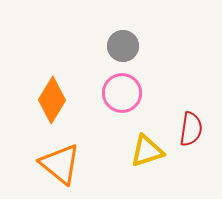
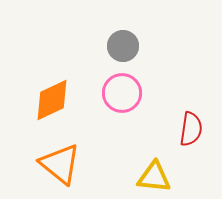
orange diamond: rotated 33 degrees clockwise
yellow triangle: moved 7 px right, 26 px down; rotated 24 degrees clockwise
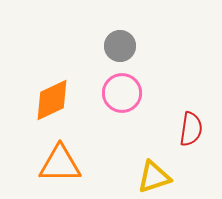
gray circle: moved 3 px left
orange triangle: rotated 39 degrees counterclockwise
yellow triangle: rotated 24 degrees counterclockwise
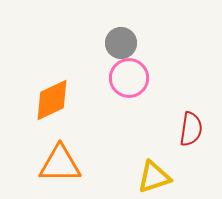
gray circle: moved 1 px right, 3 px up
pink circle: moved 7 px right, 15 px up
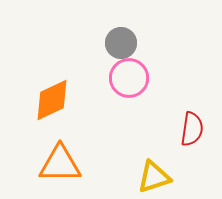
red semicircle: moved 1 px right
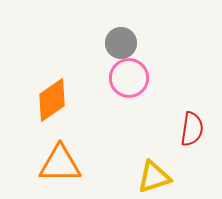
orange diamond: rotated 9 degrees counterclockwise
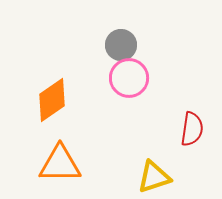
gray circle: moved 2 px down
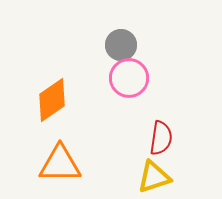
red semicircle: moved 31 px left, 9 px down
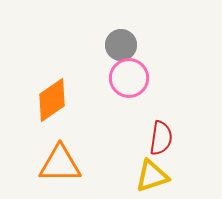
yellow triangle: moved 2 px left, 1 px up
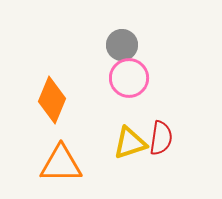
gray circle: moved 1 px right
orange diamond: rotated 33 degrees counterclockwise
orange triangle: moved 1 px right
yellow triangle: moved 22 px left, 33 px up
